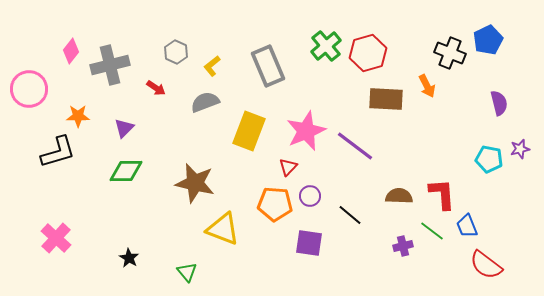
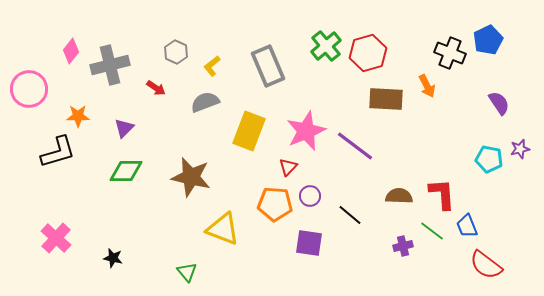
purple semicircle: rotated 20 degrees counterclockwise
brown star: moved 4 px left, 6 px up
black star: moved 16 px left; rotated 18 degrees counterclockwise
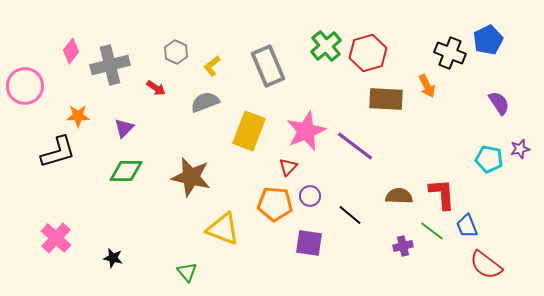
pink circle: moved 4 px left, 3 px up
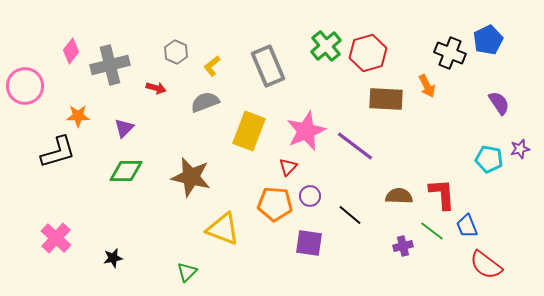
red arrow: rotated 18 degrees counterclockwise
black star: rotated 24 degrees counterclockwise
green triangle: rotated 25 degrees clockwise
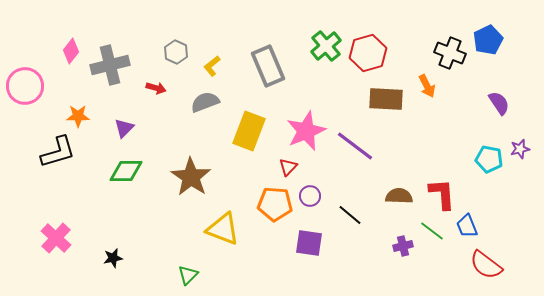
brown star: rotated 21 degrees clockwise
green triangle: moved 1 px right, 3 px down
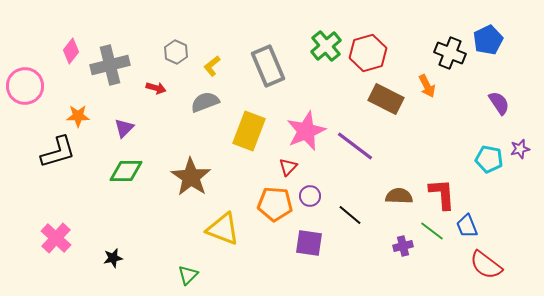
brown rectangle: rotated 24 degrees clockwise
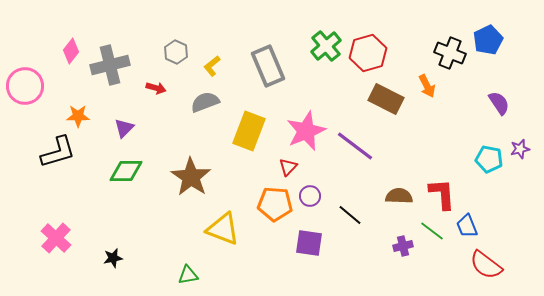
green triangle: rotated 35 degrees clockwise
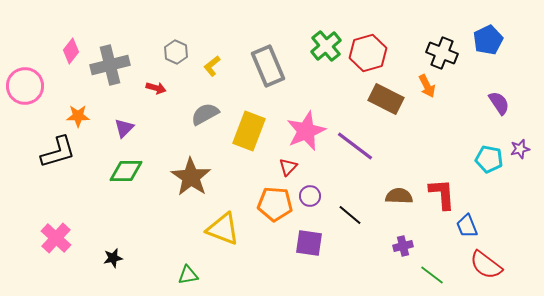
black cross: moved 8 px left
gray semicircle: moved 12 px down; rotated 8 degrees counterclockwise
green line: moved 44 px down
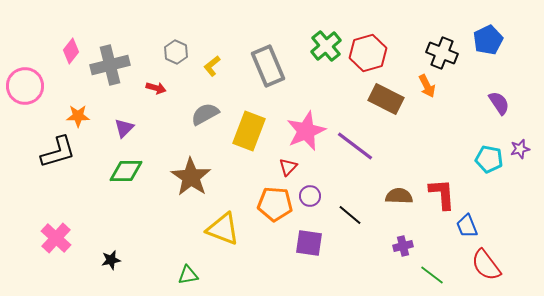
black star: moved 2 px left, 2 px down
red semicircle: rotated 16 degrees clockwise
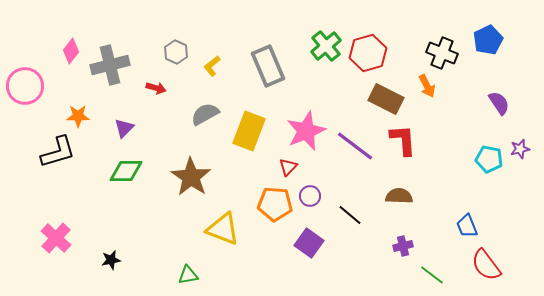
red L-shape: moved 39 px left, 54 px up
purple square: rotated 28 degrees clockwise
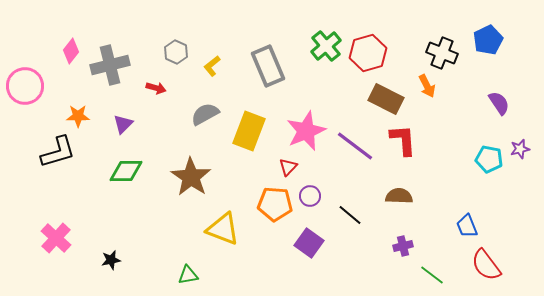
purple triangle: moved 1 px left, 4 px up
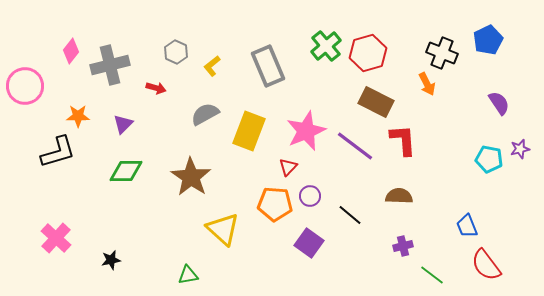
orange arrow: moved 2 px up
brown rectangle: moved 10 px left, 3 px down
yellow triangle: rotated 21 degrees clockwise
